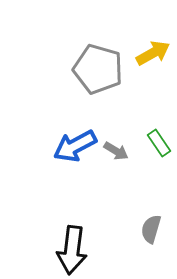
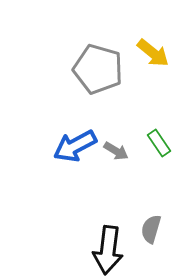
yellow arrow: rotated 68 degrees clockwise
black arrow: moved 36 px right
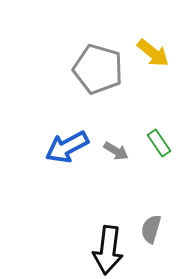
blue arrow: moved 8 px left, 1 px down
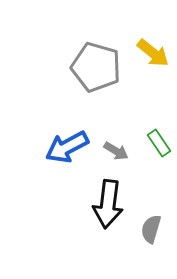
gray pentagon: moved 2 px left, 2 px up
black arrow: moved 46 px up
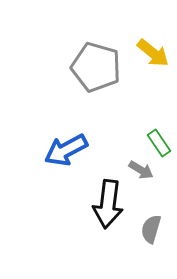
blue arrow: moved 1 px left, 3 px down
gray arrow: moved 25 px right, 19 px down
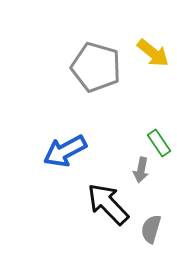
blue arrow: moved 1 px left, 1 px down
gray arrow: rotated 70 degrees clockwise
black arrow: rotated 129 degrees clockwise
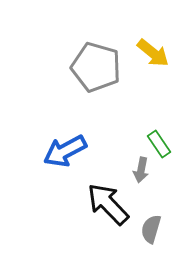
green rectangle: moved 1 px down
